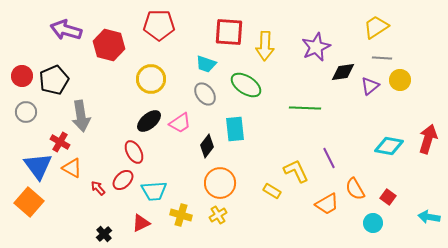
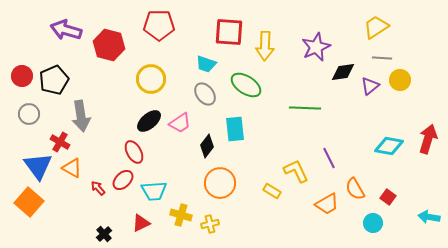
gray circle at (26, 112): moved 3 px right, 2 px down
yellow cross at (218, 215): moved 8 px left, 9 px down; rotated 18 degrees clockwise
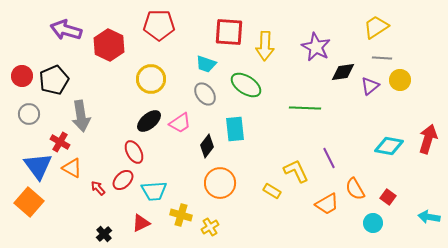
red hexagon at (109, 45): rotated 12 degrees clockwise
purple star at (316, 47): rotated 20 degrees counterclockwise
yellow cross at (210, 224): moved 3 px down; rotated 18 degrees counterclockwise
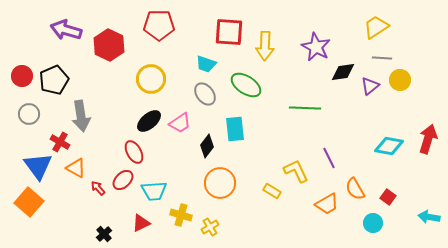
orange triangle at (72, 168): moved 4 px right
